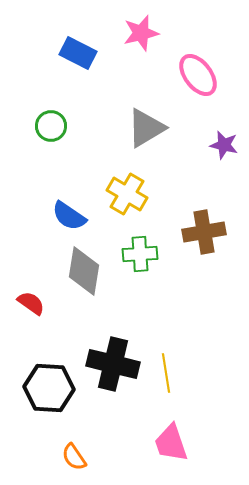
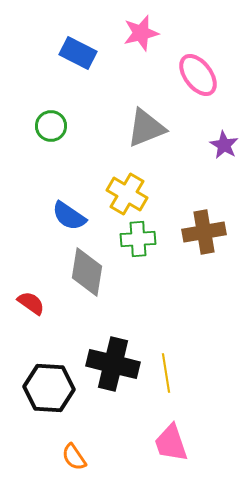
gray triangle: rotated 9 degrees clockwise
purple star: rotated 16 degrees clockwise
green cross: moved 2 px left, 15 px up
gray diamond: moved 3 px right, 1 px down
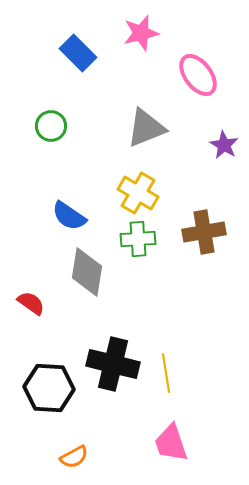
blue rectangle: rotated 18 degrees clockwise
yellow cross: moved 11 px right, 1 px up
orange semicircle: rotated 84 degrees counterclockwise
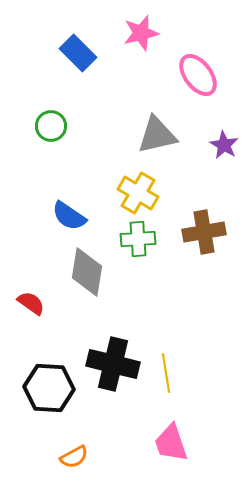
gray triangle: moved 11 px right, 7 px down; rotated 9 degrees clockwise
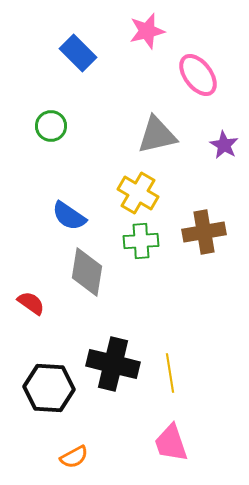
pink star: moved 6 px right, 2 px up
green cross: moved 3 px right, 2 px down
yellow line: moved 4 px right
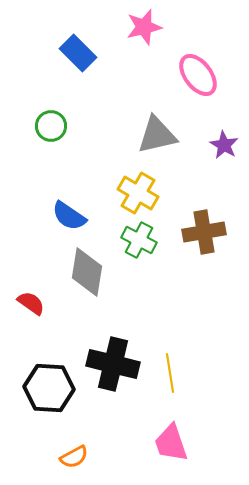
pink star: moved 3 px left, 4 px up
green cross: moved 2 px left, 1 px up; rotated 32 degrees clockwise
